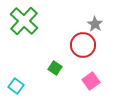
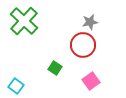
gray star: moved 5 px left, 2 px up; rotated 28 degrees clockwise
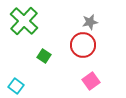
green square: moved 11 px left, 12 px up
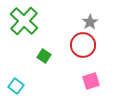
gray star: rotated 21 degrees counterclockwise
pink square: rotated 18 degrees clockwise
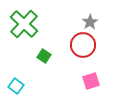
green cross: moved 3 px down
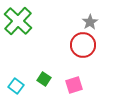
green cross: moved 6 px left, 3 px up
green square: moved 23 px down
pink square: moved 17 px left, 4 px down
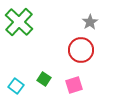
green cross: moved 1 px right, 1 px down
red circle: moved 2 px left, 5 px down
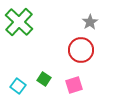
cyan square: moved 2 px right
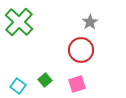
green square: moved 1 px right, 1 px down; rotated 16 degrees clockwise
pink square: moved 3 px right, 1 px up
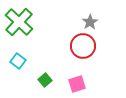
red circle: moved 2 px right, 4 px up
cyan square: moved 25 px up
